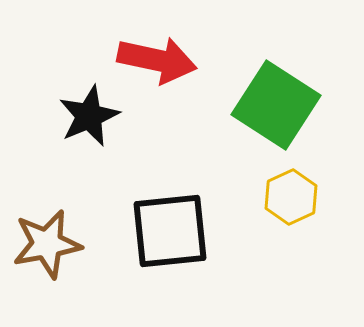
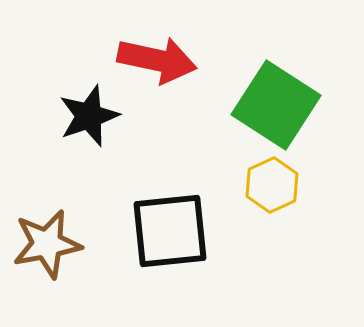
black star: rotated 4 degrees clockwise
yellow hexagon: moved 19 px left, 12 px up
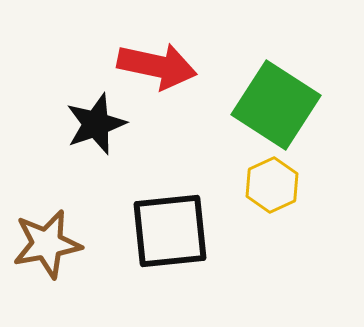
red arrow: moved 6 px down
black star: moved 7 px right, 8 px down
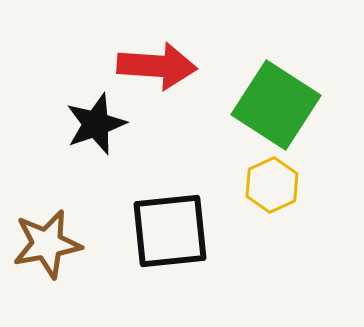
red arrow: rotated 8 degrees counterclockwise
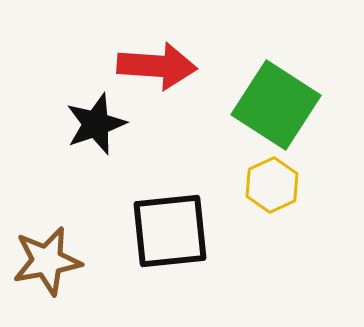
brown star: moved 17 px down
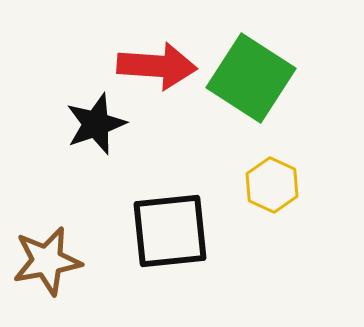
green square: moved 25 px left, 27 px up
yellow hexagon: rotated 10 degrees counterclockwise
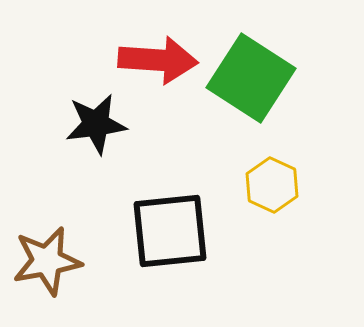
red arrow: moved 1 px right, 6 px up
black star: rotated 12 degrees clockwise
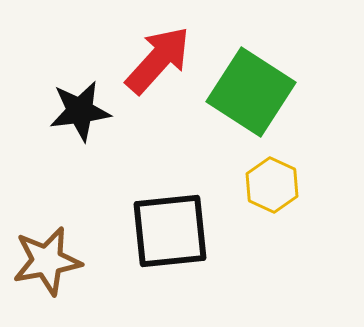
red arrow: rotated 52 degrees counterclockwise
green square: moved 14 px down
black star: moved 16 px left, 13 px up
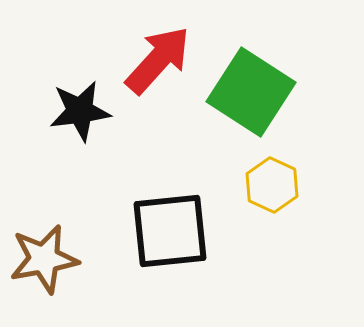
brown star: moved 3 px left, 2 px up
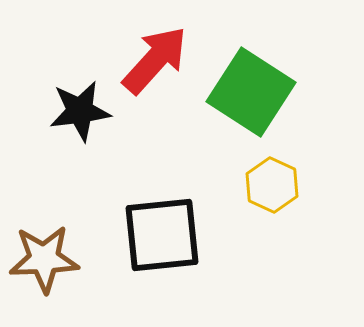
red arrow: moved 3 px left
black square: moved 8 px left, 4 px down
brown star: rotated 8 degrees clockwise
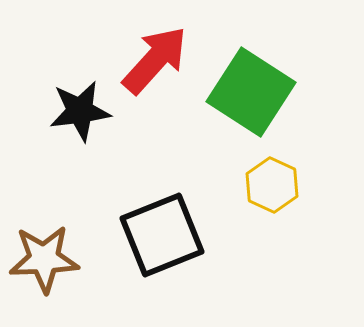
black square: rotated 16 degrees counterclockwise
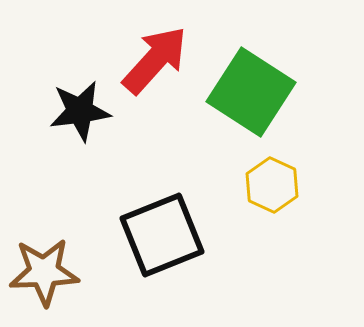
brown star: moved 13 px down
